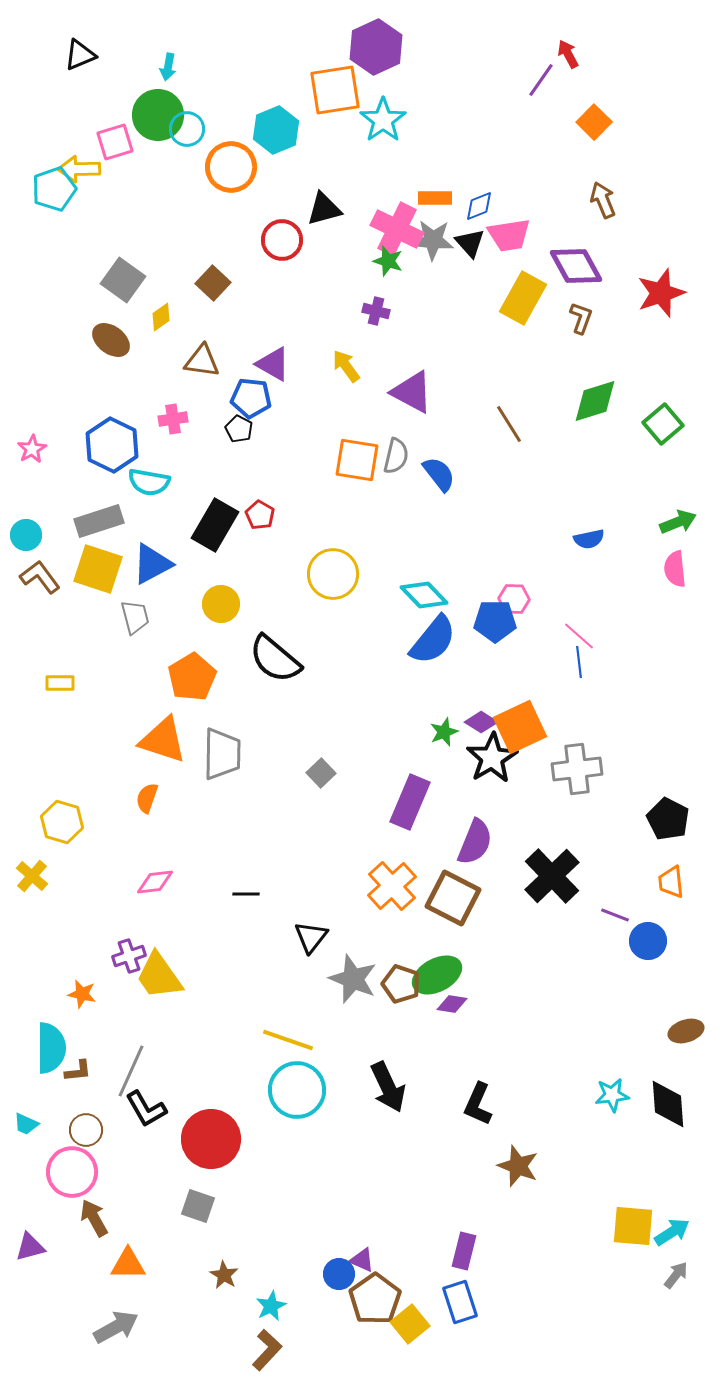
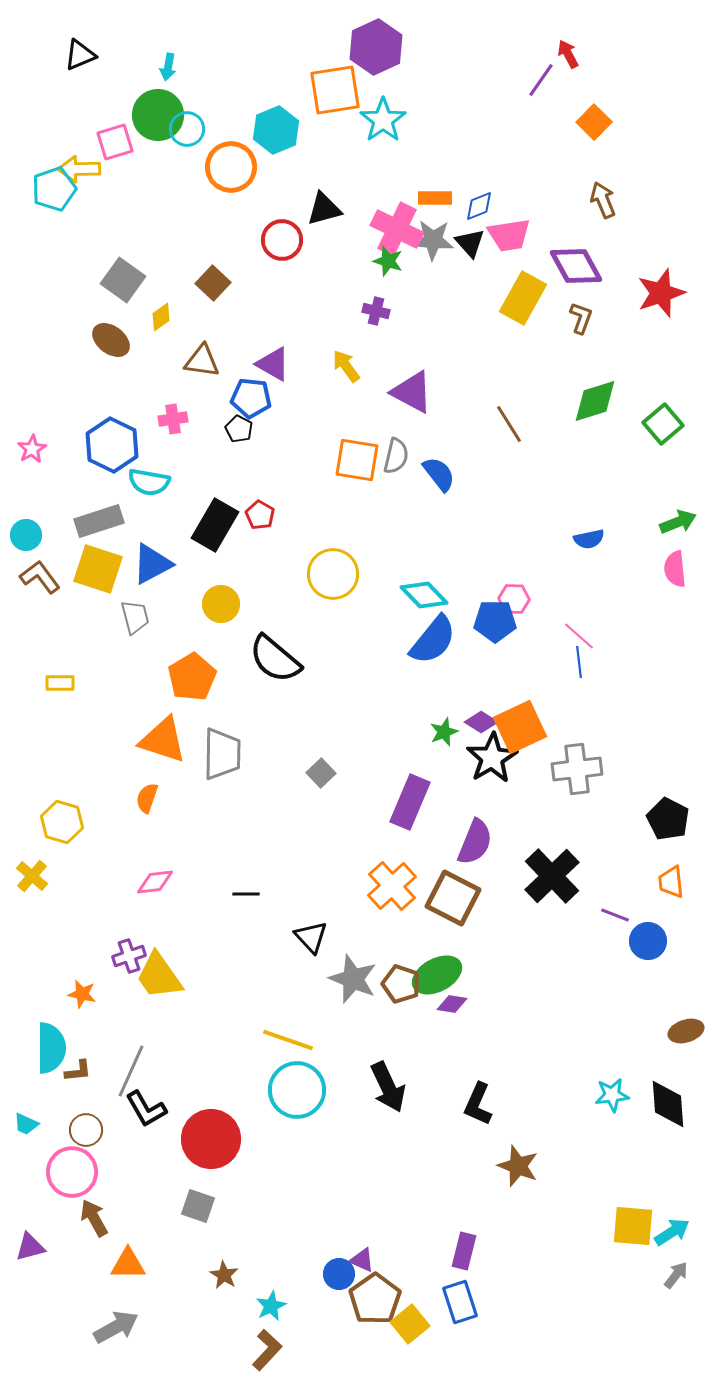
black triangle at (311, 937): rotated 21 degrees counterclockwise
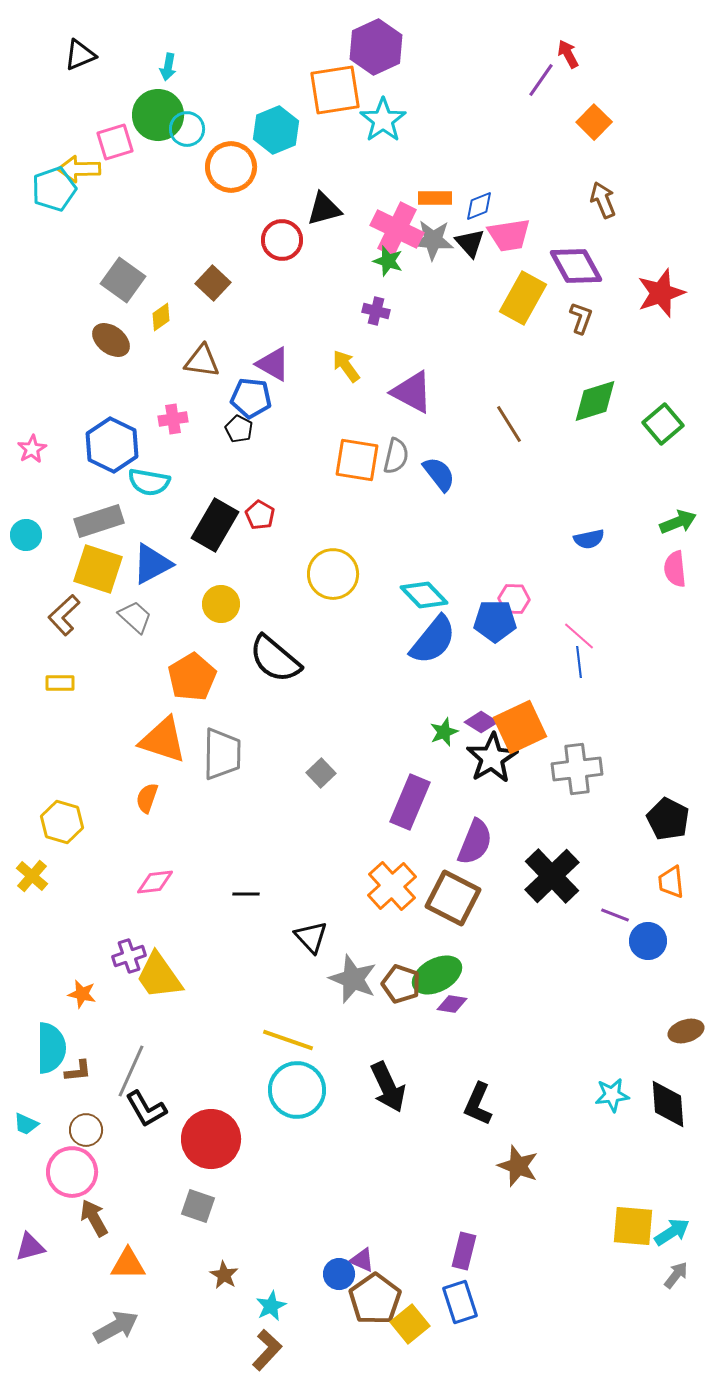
brown L-shape at (40, 577): moved 24 px right, 38 px down; rotated 96 degrees counterclockwise
gray trapezoid at (135, 617): rotated 33 degrees counterclockwise
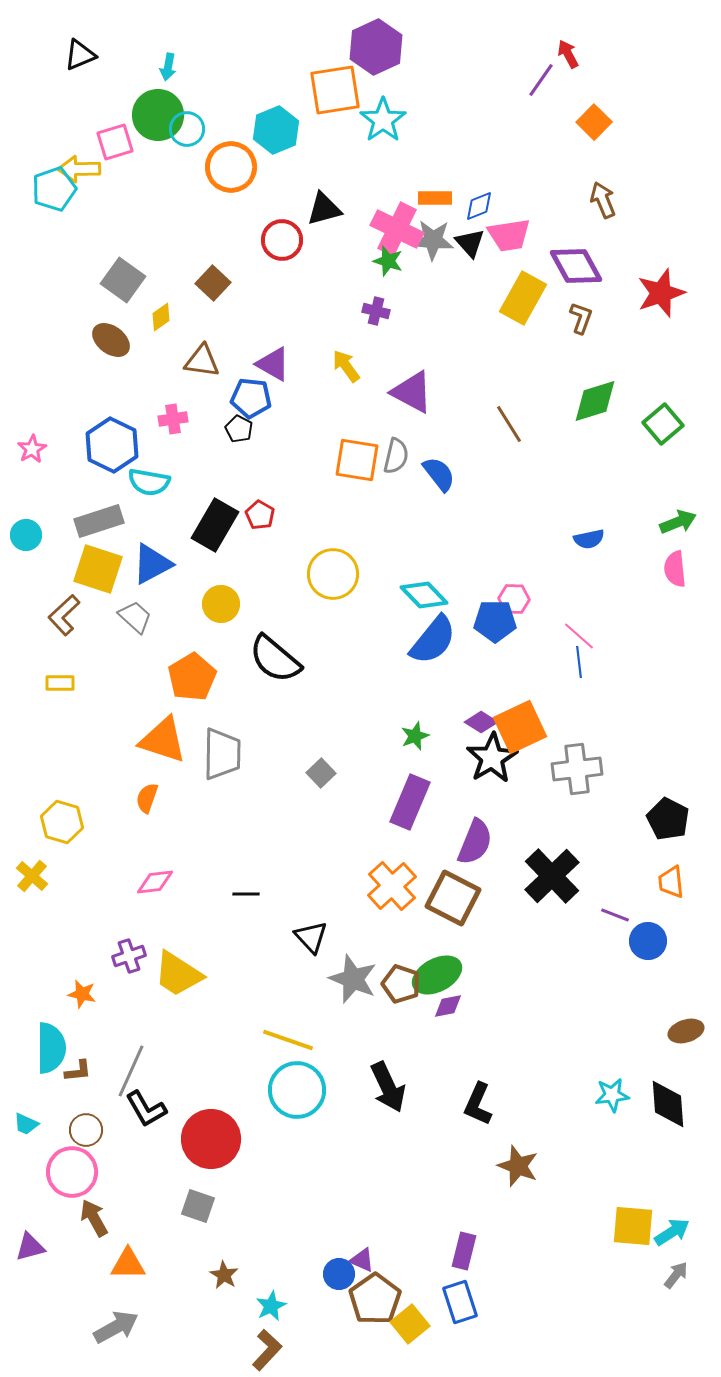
green star at (444, 732): moved 29 px left, 4 px down
yellow trapezoid at (159, 976): moved 19 px right, 2 px up; rotated 22 degrees counterclockwise
purple diamond at (452, 1004): moved 4 px left, 2 px down; rotated 20 degrees counterclockwise
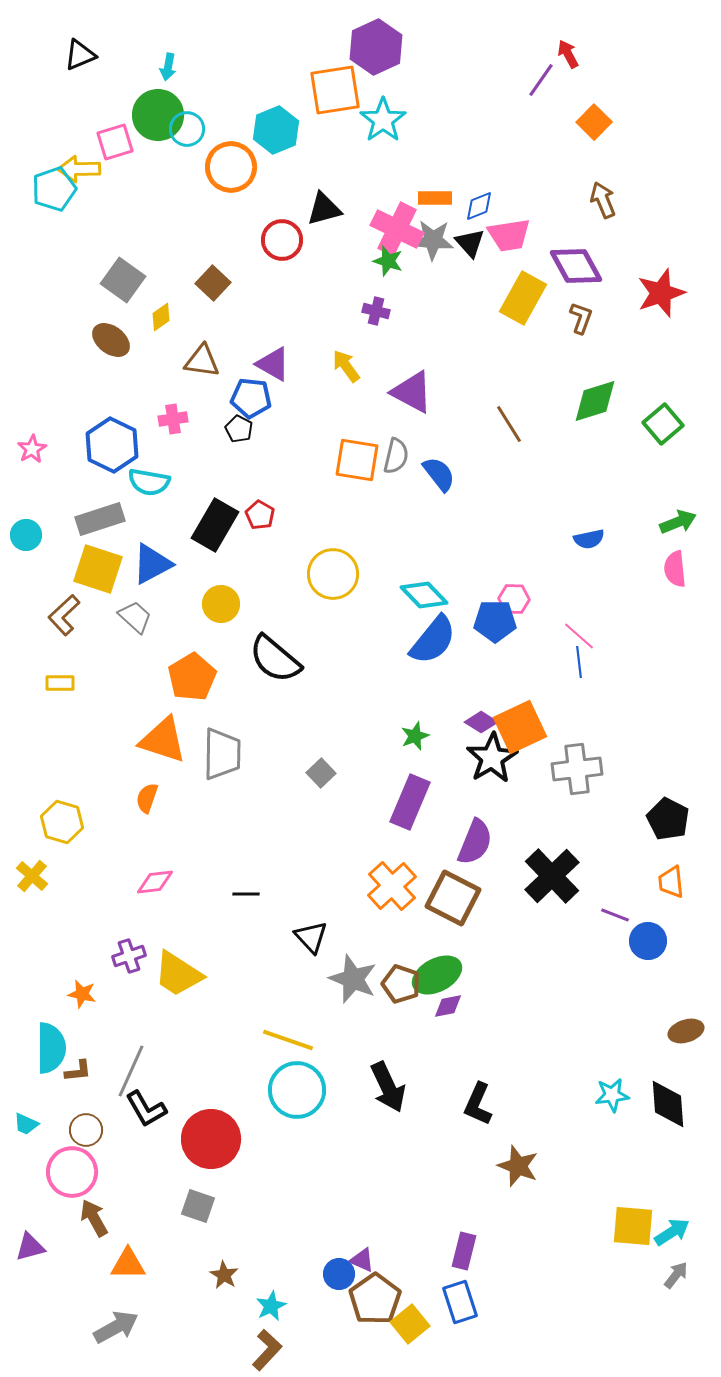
gray rectangle at (99, 521): moved 1 px right, 2 px up
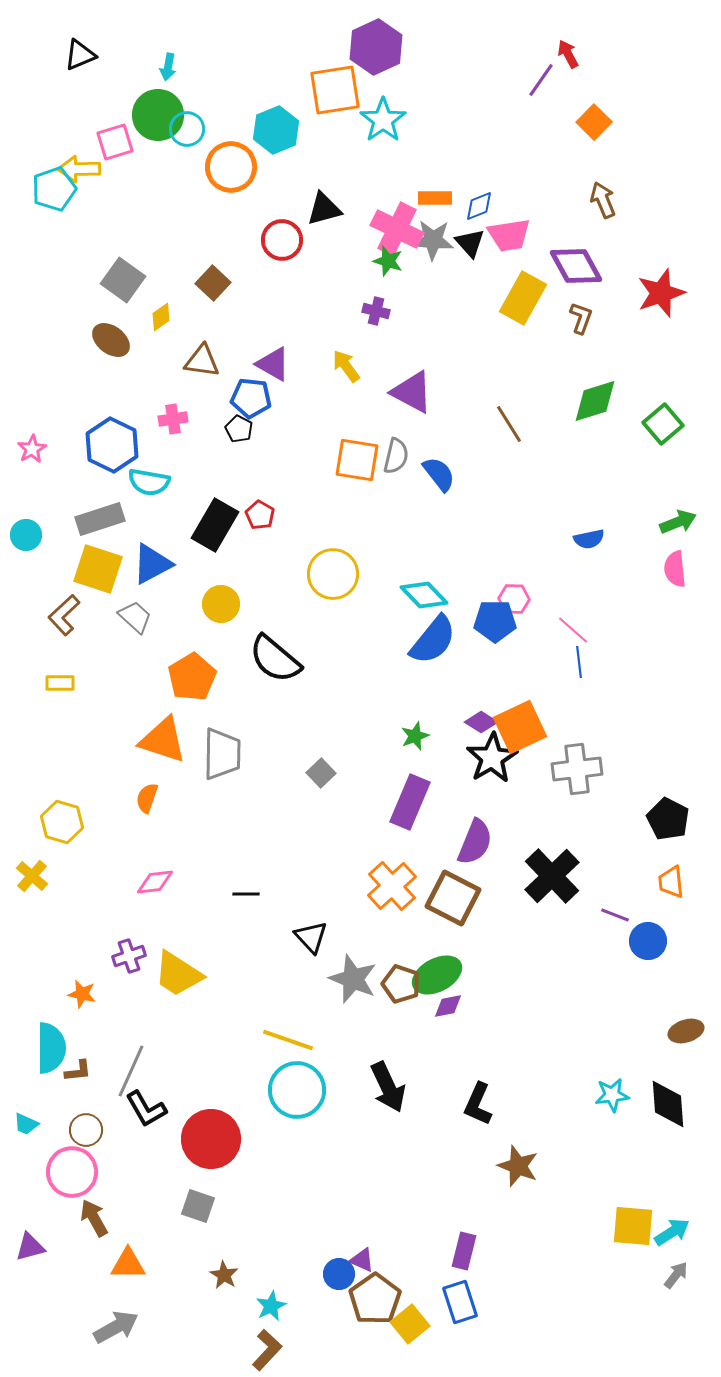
pink line at (579, 636): moved 6 px left, 6 px up
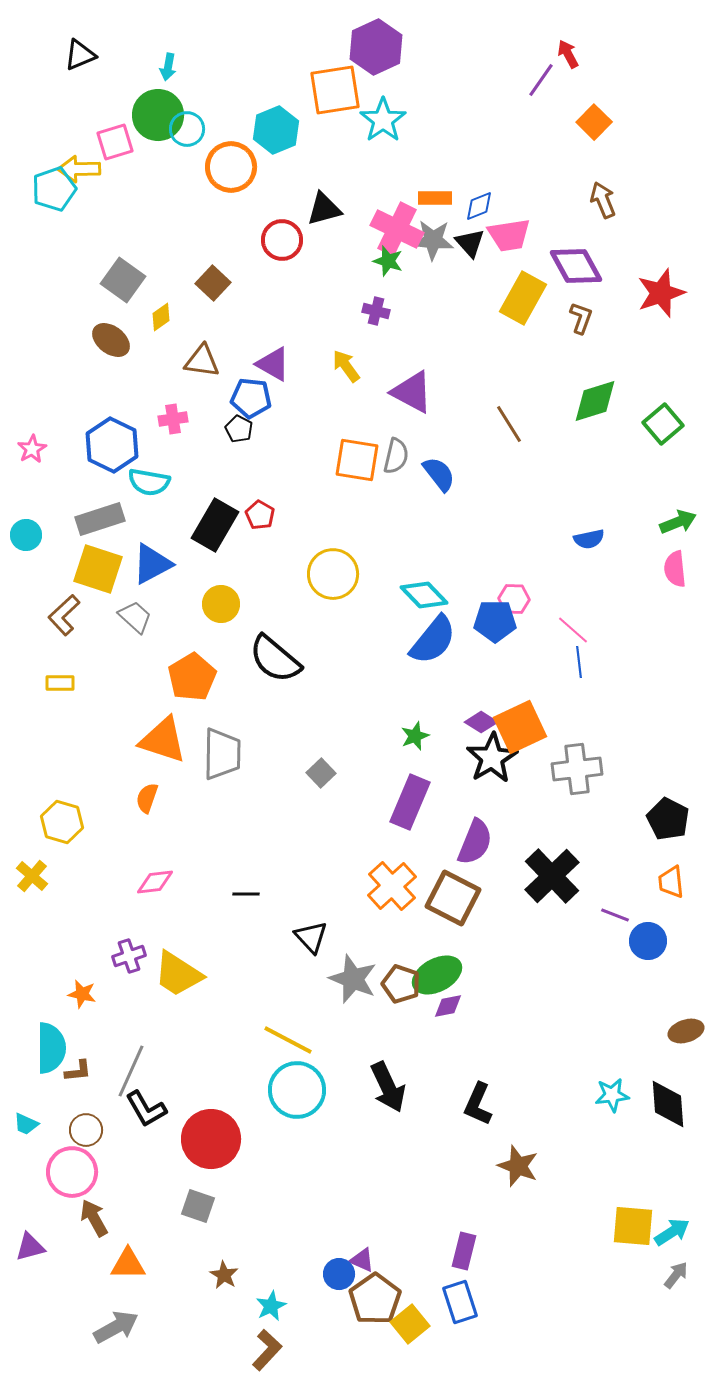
yellow line at (288, 1040): rotated 9 degrees clockwise
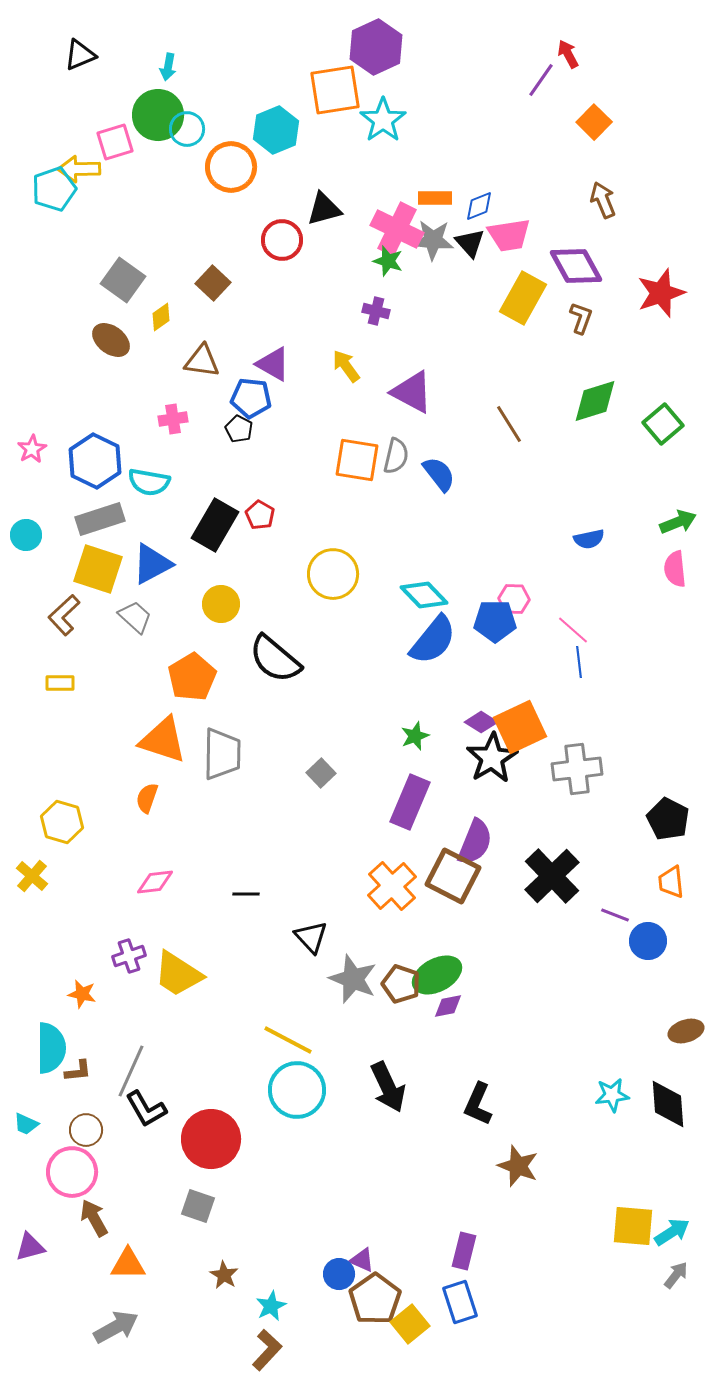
blue hexagon at (112, 445): moved 17 px left, 16 px down
brown square at (453, 898): moved 22 px up
